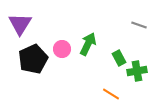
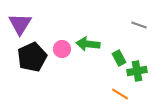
green arrow: rotated 110 degrees counterclockwise
black pentagon: moved 1 px left, 2 px up
orange line: moved 9 px right
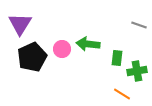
green rectangle: moved 2 px left; rotated 35 degrees clockwise
orange line: moved 2 px right
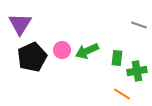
green arrow: moved 1 px left, 7 px down; rotated 30 degrees counterclockwise
pink circle: moved 1 px down
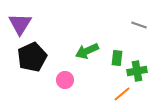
pink circle: moved 3 px right, 30 px down
orange line: rotated 72 degrees counterclockwise
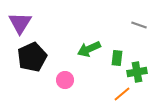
purple triangle: moved 1 px up
green arrow: moved 2 px right, 2 px up
green cross: moved 1 px down
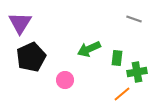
gray line: moved 5 px left, 6 px up
black pentagon: moved 1 px left
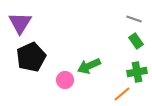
green arrow: moved 17 px down
green rectangle: moved 19 px right, 17 px up; rotated 42 degrees counterclockwise
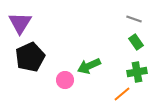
green rectangle: moved 1 px down
black pentagon: moved 1 px left
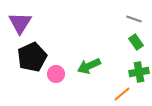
black pentagon: moved 2 px right
green cross: moved 2 px right
pink circle: moved 9 px left, 6 px up
